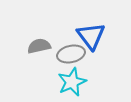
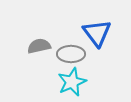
blue triangle: moved 6 px right, 3 px up
gray ellipse: rotated 12 degrees clockwise
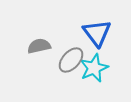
gray ellipse: moved 6 px down; rotated 48 degrees counterclockwise
cyan star: moved 22 px right, 14 px up
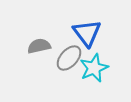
blue triangle: moved 10 px left
gray ellipse: moved 2 px left, 2 px up
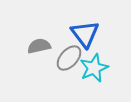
blue triangle: moved 2 px left, 1 px down
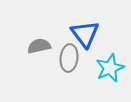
gray ellipse: rotated 36 degrees counterclockwise
cyan star: moved 16 px right
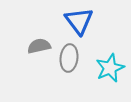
blue triangle: moved 6 px left, 13 px up
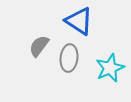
blue triangle: rotated 20 degrees counterclockwise
gray semicircle: rotated 40 degrees counterclockwise
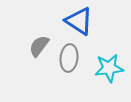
cyan star: moved 1 px left; rotated 16 degrees clockwise
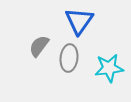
blue triangle: rotated 32 degrees clockwise
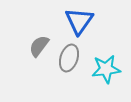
gray ellipse: rotated 12 degrees clockwise
cyan star: moved 3 px left, 1 px down
